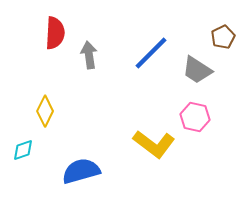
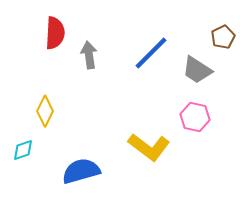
yellow L-shape: moved 5 px left, 3 px down
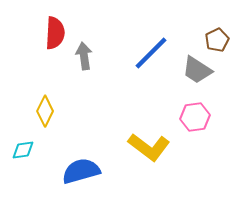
brown pentagon: moved 6 px left, 3 px down
gray arrow: moved 5 px left, 1 px down
pink hexagon: rotated 20 degrees counterclockwise
cyan diamond: rotated 10 degrees clockwise
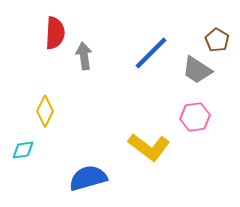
brown pentagon: rotated 15 degrees counterclockwise
blue semicircle: moved 7 px right, 7 px down
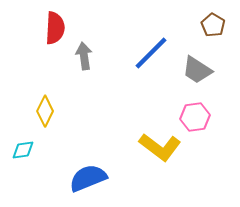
red semicircle: moved 5 px up
brown pentagon: moved 4 px left, 15 px up
yellow L-shape: moved 11 px right
blue semicircle: rotated 6 degrees counterclockwise
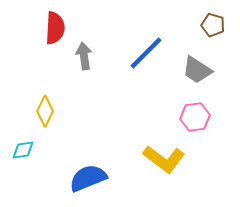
brown pentagon: rotated 15 degrees counterclockwise
blue line: moved 5 px left
yellow L-shape: moved 4 px right, 12 px down
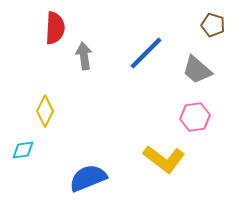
gray trapezoid: rotated 8 degrees clockwise
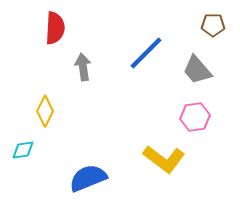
brown pentagon: rotated 15 degrees counterclockwise
gray arrow: moved 1 px left, 11 px down
gray trapezoid: rotated 8 degrees clockwise
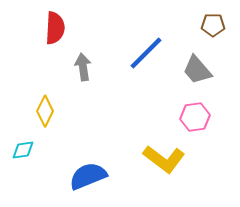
blue semicircle: moved 2 px up
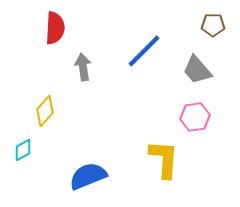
blue line: moved 2 px left, 2 px up
yellow diamond: rotated 16 degrees clockwise
cyan diamond: rotated 20 degrees counterclockwise
yellow L-shape: rotated 123 degrees counterclockwise
